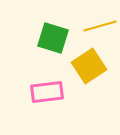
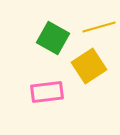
yellow line: moved 1 px left, 1 px down
green square: rotated 12 degrees clockwise
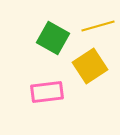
yellow line: moved 1 px left, 1 px up
yellow square: moved 1 px right
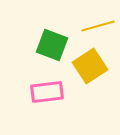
green square: moved 1 px left, 7 px down; rotated 8 degrees counterclockwise
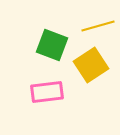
yellow square: moved 1 px right, 1 px up
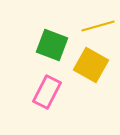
yellow square: rotated 28 degrees counterclockwise
pink rectangle: rotated 56 degrees counterclockwise
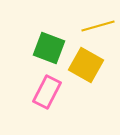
green square: moved 3 px left, 3 px down
yellow square: moved 5 px left
